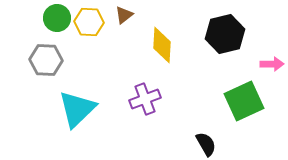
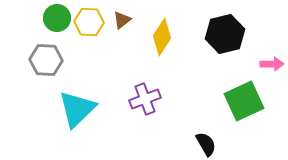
brown triangle: moved 2 px left, 5 px down
yellow diamond: moved 8 px up; rotated 30 degrees clockwise
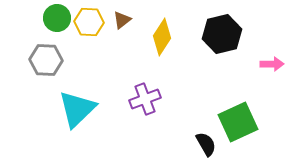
black hexagon: moved 3 px left
green square: moved 6 px left, 21 px down
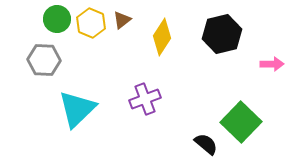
green circle: moved 1 px down
yellow hexagon: moved 2 px right, 1 px down; rotated 20 degrees clockwise
gray hexagon: moved 2 px left
green square: moved 3 px right; rotated 21 degrees counterclockwise
black semicircle: rotated 20 degrees counterclockwise
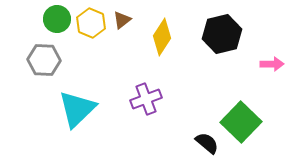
purple cross: moved 1 px right
black semicircle: moved 1 px right, 1 px up
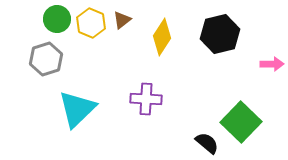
black hexagon: moved 2 px left
gray hexagon: moved 2 px right, 1 px up; rotated 20 degrees counterclockwise
purple cross: rotated 24 degrees clockwise
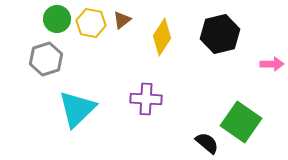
yellow hexagon: rotated 12 degrees counterclockwise
green square: rotated 9 degrees counterclockwise
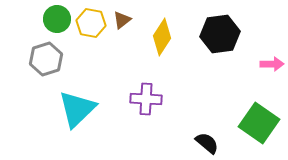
black hexagon: rotated 6 degrees clockwise
green square: moved 18 px right, 1 px down
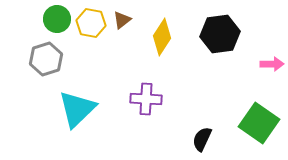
black semicircle: moved 5 px left, 4 px up; rotated 105 degrees counterclockwise
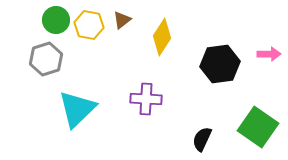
green circle: moved 1 px left, 1 px down
yellow hexagon: moved 2 px left, 2 px down
black hexagon: moved 30 px down
pink arrow: moved 3 px left, 10 px up
green square: moved 1 px left, 4 px down
